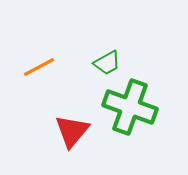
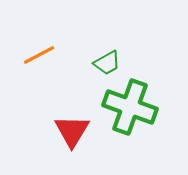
orange line: moved 12 px up
red triangle: rotated 9 degrees counterclockwise
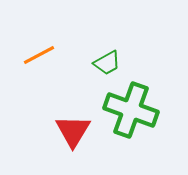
green cross: moved 1 px right, 3 px down
red triangle: moved 1 px right
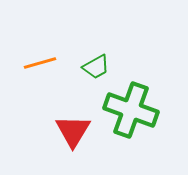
orange line: moved 1 px right, 8 px down; rotated 12 degrees clockwise
green trapezoid: moved 11 px left, 4 px down
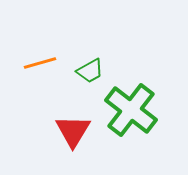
green trapezoid: moved 6 px left, 4 px down
green cross: rotated 18 degrees clockwise
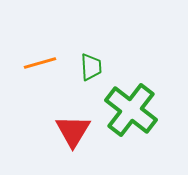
green trapezoid: moved 1 px right, 4 px up; rotated 64 degrees counterclockwise
